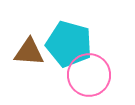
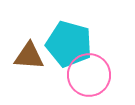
brown triangle: moved 4 px down
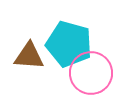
pink circle: moved 2 px right, 2 px up
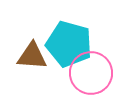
brown triangle: moved 3 px right
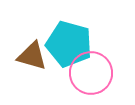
brown triangle: rotated 12 degrees clockwise
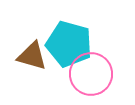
pink circle: moved 1 px down
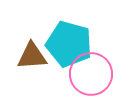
brown triangle: rotated 20 degrees counterclockwise
